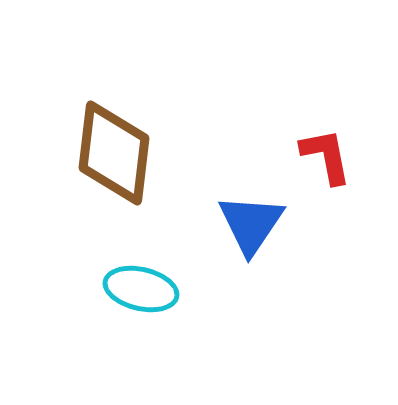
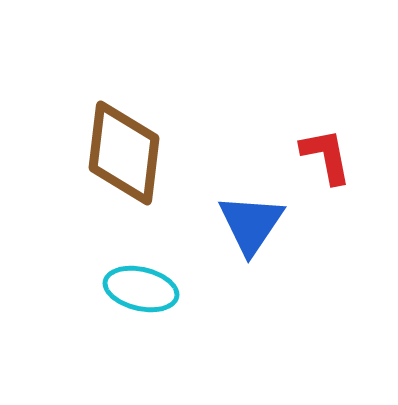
brown diamond: moved 10 px right
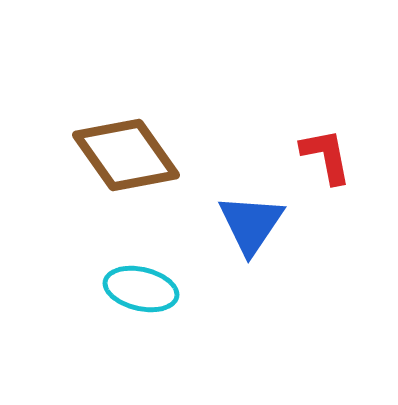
brown diamond: moved 2 px right, 2 px down; rotated 42 degrees counterclockwise
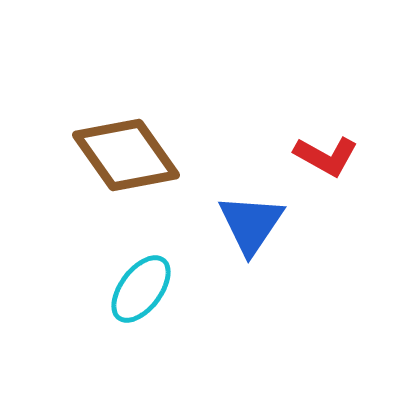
red L-shape: rotated 130 degrees clockwise
cyan ellipse: rotated 66 degrees counterclockwise
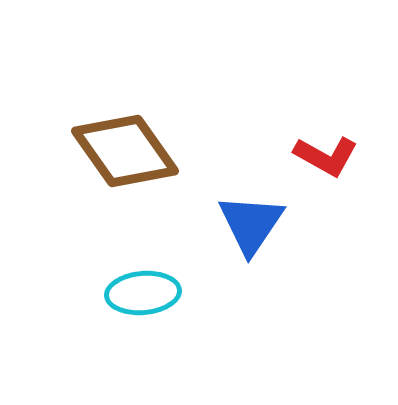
brown diamond: moved 1 px left, 4 px up
cyan ellipse: moved 2 px right, 4 px down; rotated 48 degrees clockwise
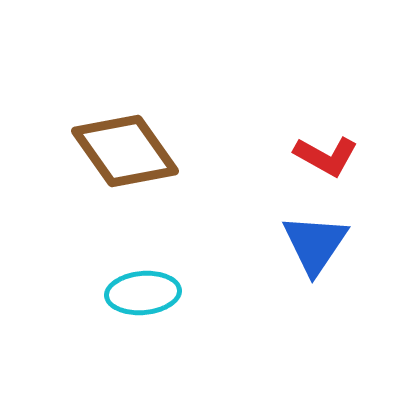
blue triangle: moved 64 px right, 20 px down
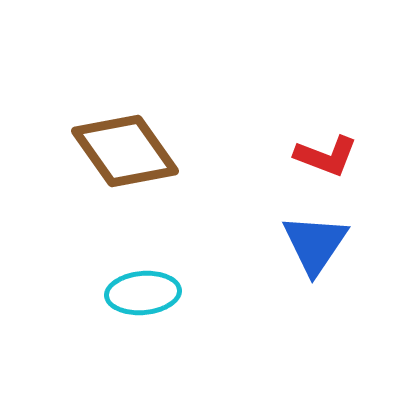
red L-shape: rotated 8 degrees counterclockwise
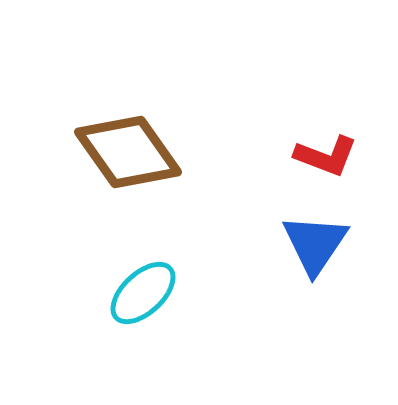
brown diamond: moved 3 px right, 1 px down
cyan ellipse: rotated 38 degrees counterclockwise
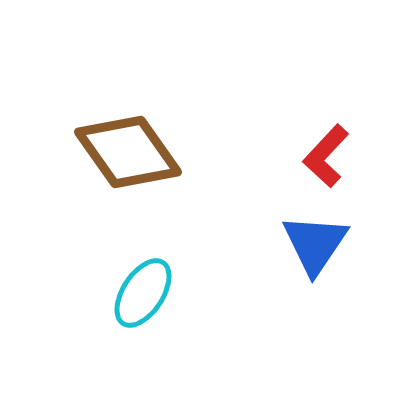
red L-shape: rotated 112 degrees clockwise
cyan ellipse: rotated 14 degrees counterclockwise
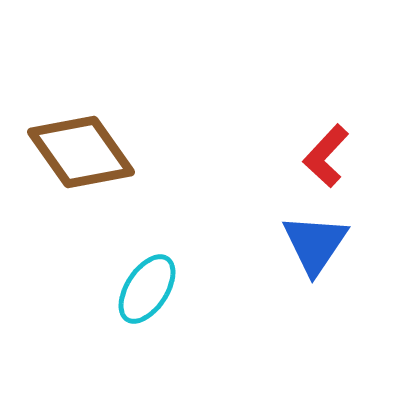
brown diamond: moved 47 px left
cyan ellipse: moved 4 px right, 4 px up
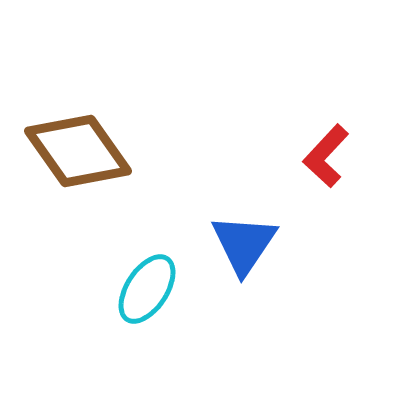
brown diamond: moved 3 px left, 1 px up
blue triangle: moved 71 px left
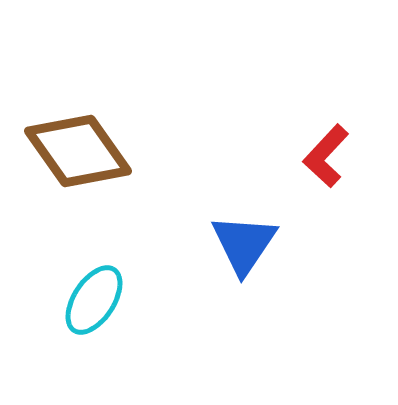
cyan ellipse: moved 53 px left, 11 px down
